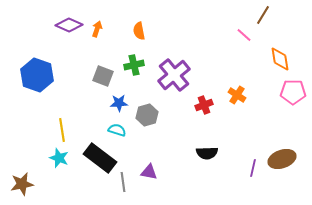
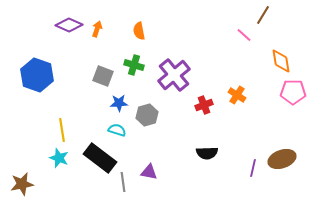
orange diamond: moved 1 px right, 2 px down
green cross: rotated 30 degrees clockwise
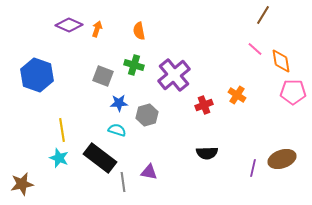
pink line: moved 11 px right, 14 px down
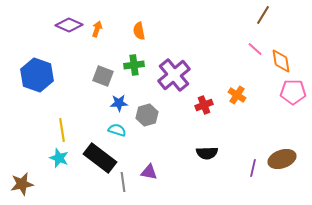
green cross: rotated 24 degrees counterclockwise
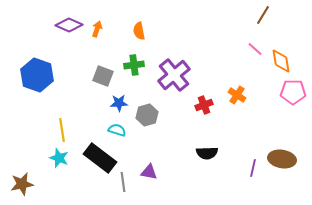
brown ellipse: rotated 28 degrees clockwise
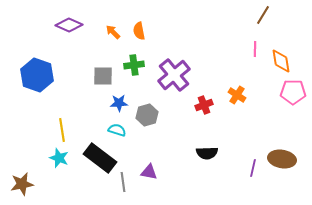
orange arrow: moved 16 px right, 3 px down; rotated 63 degrees counterclockwise
pink line: rotated 49 degrees clockwise
gray square: rotated 20 degrees counterclockwise
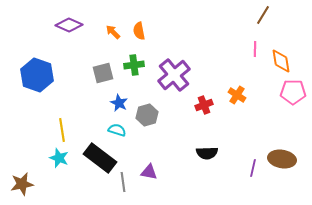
gray square: moved 3 px up; rotated 15 degrees counterclockwise
blue star: rotated 30 degrees clockwise
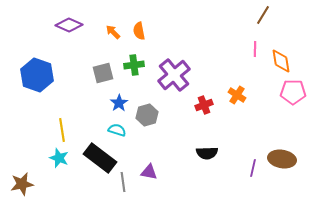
blue star: rotated 12 degrees clockwise
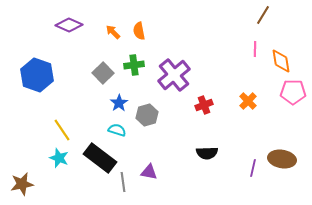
gray square: rotated 30 degrees counterclockwise
orange cross: moved 11 px right, 6 px down; rotated 12 degrees clockwise
yellow line: rotated 25 degrees counterclockwise
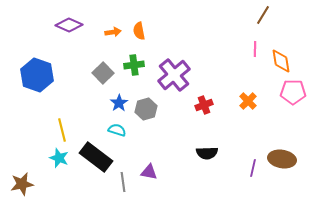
orange arrow: rotated 126 degrees clockwise
gray hexagon: moved 1 px left, 6 px up
yellow line: rotated 20 degrees clockwise
black rectangle: moved 4 px left, 1 px up
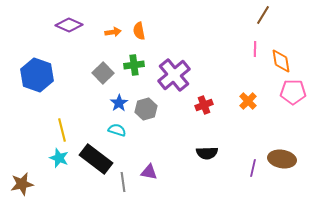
black rectangle: moved 2 px down
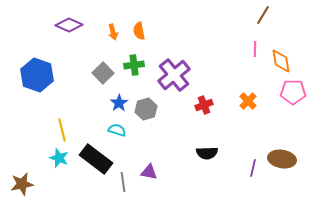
orange arrow: rotated 84 degrees clockwise
